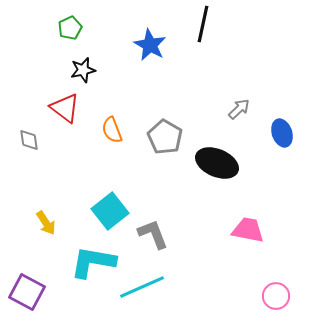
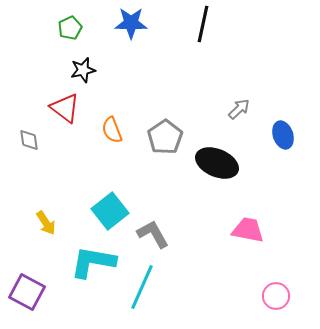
blue star: moved 19 px left, 22 px up; rotated 28 degrees counterclockwise
blue ellipse: moved 1 px right, 2 px down
gray pentagon: rotated 8 degrees clockwise
gray L-shape: rotated 8 degrees counterclockwise
cyan line: rotated 42 degrees counterclockwise
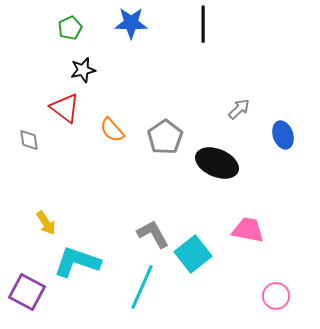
black line: rotated 12 degrees counterclockwise
orange semicircle: rotated 20 degrees counterclockwise
cyan square: moved 83 px right, 43 px down
cyan L-shape: moved 16 px left; rotated 9 degrees clockwise
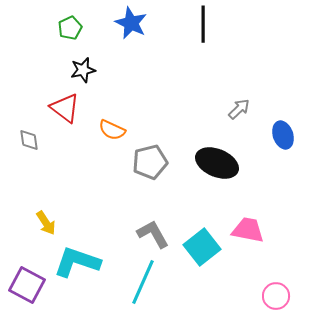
blue star: rotated 24 degrees clockwise
orange semicircle: rotated 24 degrees counterclockwise
gray pentagon: moved 15 px left, 25 px down; rotated 20 degrees clockwise
cyan square: moved 9 px right, 7 px up
cyan line: moved 1 px right, 5 px up
purple square: moved 7 px up
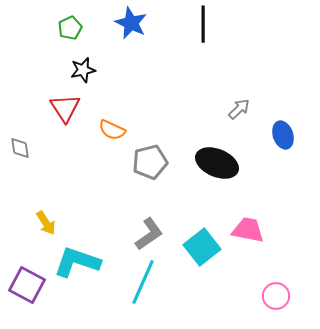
red triangle: rotated 20 degrees clockwise
gray diamond: moved 9 px left, 8 px down
gray L-shape: moved 4 px left; rotated 84 degrees clockwise
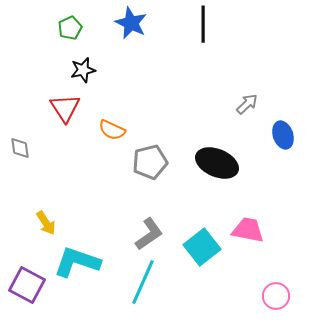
gray arrow: moved 8 px right, 5 px up
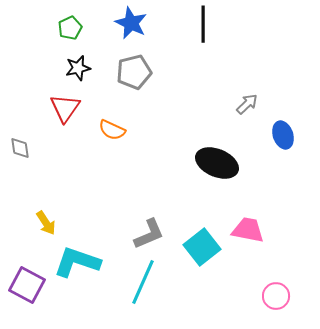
black star: moved 5 px left, 2 px up
red triangle: rotated 8 degrees clockwise
gray pentagon: moved 16 px left, 90 px up
gray L-shape: rotated 12 degrees clockwise
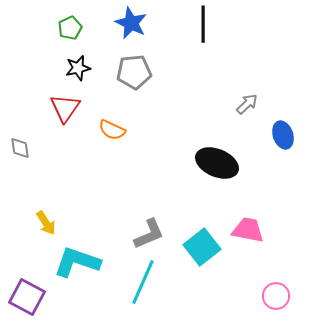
gray pentagon: rotated 8 degrees clockwise
purple square: moved 12 px down
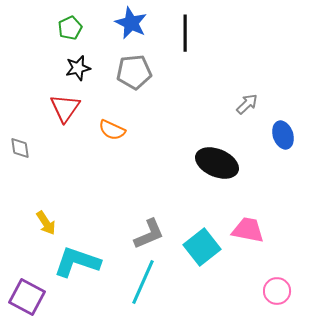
black line: moved 18 px left, 9 px down
pink circle: moved 1 px right, 5 px up
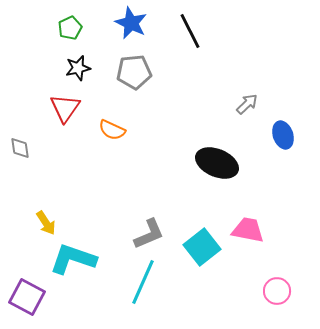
black line: moved 5 px right, 2 px up; rotated 27 degrees counterclockwise
cyan L-shape: moved 4 px left, 3 px up
